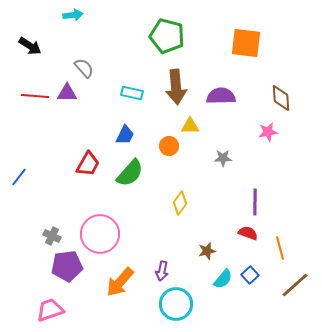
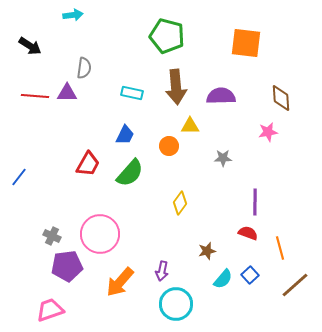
gray semicircle: rotated 50 degrees clockwise
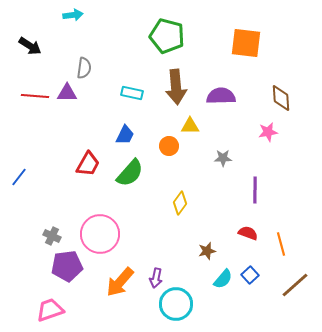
purple line: moved 12 px up
orange line: moved 1 px right, 4 px up
purple arrow: moved 6 px left, 7 px down
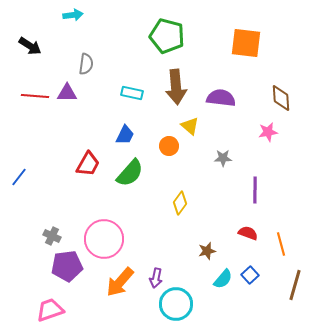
gray semicircle: moved 2 px right, 4 px up
purple semicircle: moved 2 px down; rotated 8 degrees clockwise
yellow triangle: rotated 42 degrees clockwise
pink circle: moved 4 px right, 5 px down
brown line: rotated 32 degrees counterclockwise
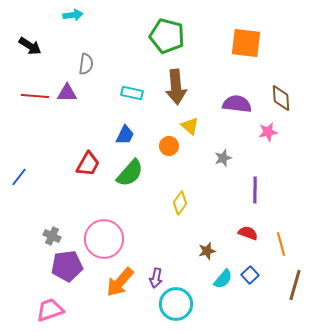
purple semicircle: moved 16 px right, 6 px down
gray star: rotated 18 degrees counterclockwise
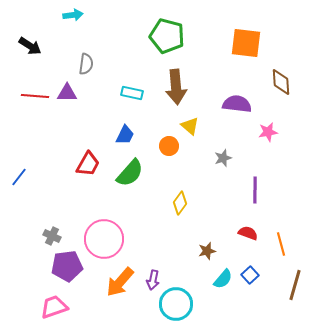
brown diamond: moved 16 px up
purple arrow: moved 3 px left, 2 px down
pink trapezoid: moved 4 px right, 3 px up
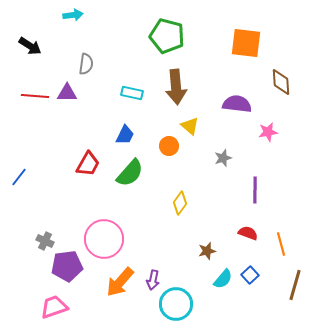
gray cross: moved 7 px left, 5 px down
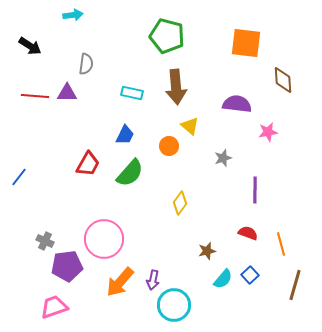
brown diamond: moved 2 px right, 2 px up
cyan circle: moved 2 px left, 1 px down
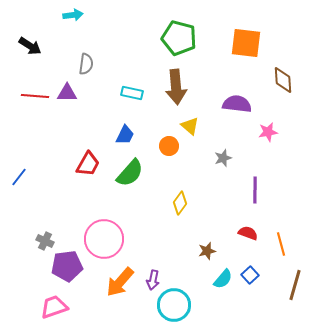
green pentagon: moved 12 px right, 2 px down
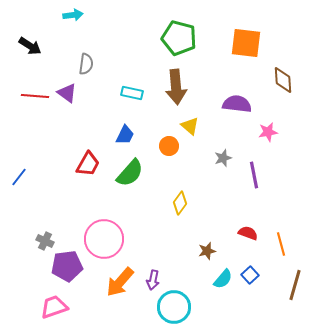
purple triangle: rotated 35 degrees clockwise
purple line: moved 1 px left, 15 px up; rotated 12 degrees counterclockwise
cyan circle: moved 2 px down
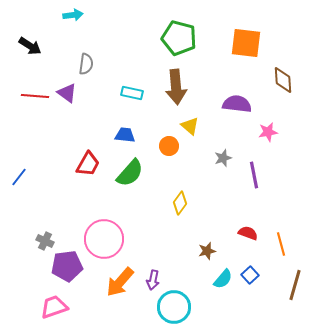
blue trapezoid: rotated 110 degrees counterclockwise
